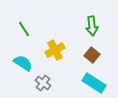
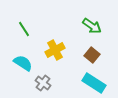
green arrow: rotated 48 degrees counterclockwise
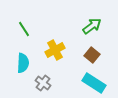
green arrow: rotated 72 degrees counterclockwise
cyan semicircle: rotated 60 degrees clockwise
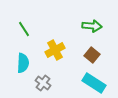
green arrow: rotated 42 degrees clockwise
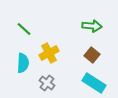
green line: rotated 14 degrees counterclockwise
yellow cross: moved 6 px left, 3 px down
gray cross: moved 4 px right
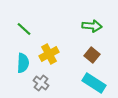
yellow cross: moved 1 px down
gray cross: moved 6 px left
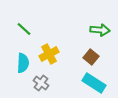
green arrow: moved 8 px right, 4 px down
brown square: moved 1 px left, 2 px down
